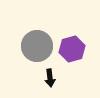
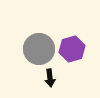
gray circle: moved 2 px right, 3 px down
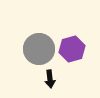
black arrow: moved 1 px down
